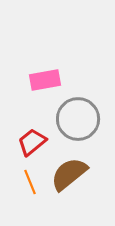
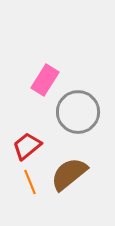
pink rectangle: rotated 48 degrees counterclockwise
gray circle: moved 7 px up
red trapezoid: moved 5 px left, 4 px down
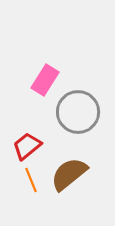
orange line: moved 1 px right, 2 px up
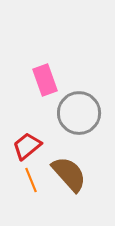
pink rectangle: rotated 52 degrees counterclockwise
gray circle: moved 1 px right, 1 px down
brown semicircle: rotated 87 degrees clockwise
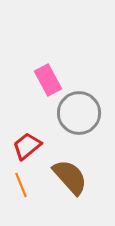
pink rectangle: moved 3 px right; rotated 8 degrees counterclockwise
brown semicircle: moved 1 px right, 3 px down
orange line: moved 10 px left, 5 px down
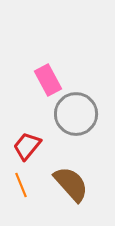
gray circle: moved 3 px left, 1 px down
red trapezoid: rotated 12 degrees counterclockwise
brown semicircle: moved 1 px right, 7 px down
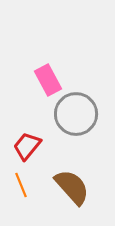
brown semicircle: moved 1 px right, 3 px down
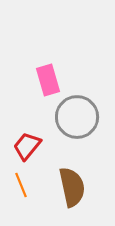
pink rectangle: rotated 12 degrees clockwise
gray circle: moved 1 px right, 3 px down
brown semicircle: rotated 30 degrees clockwise
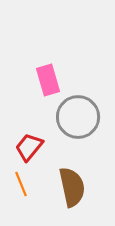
gray circle: moved 1 px right
red trapezoid: moved 2 px right, 1 px down
orange line: moved 1 px up
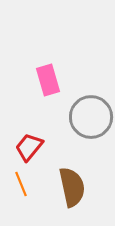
gray circle: moved 13 px right
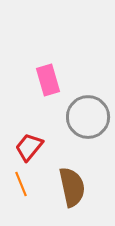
gray circle: moved 3 px left
